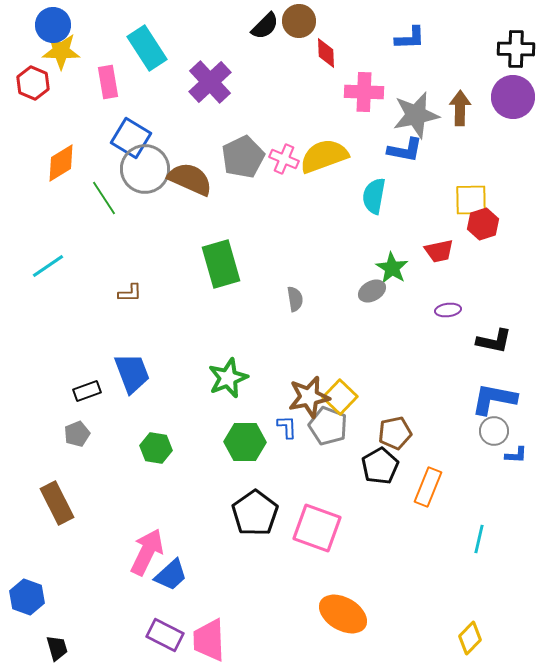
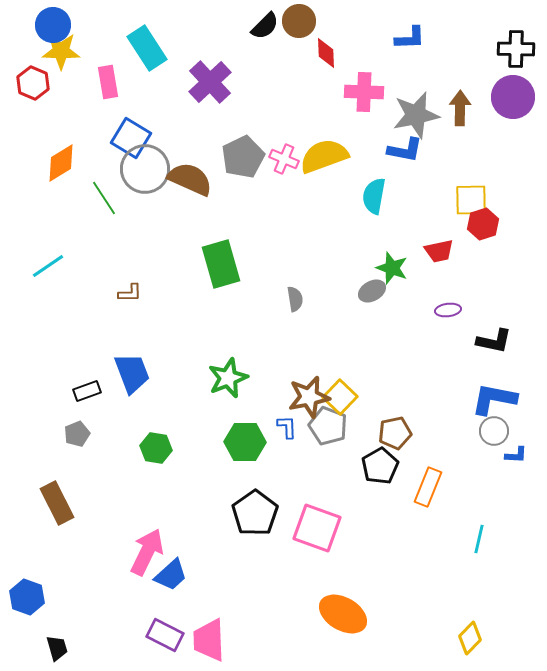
green star at (392, 268): rotated 12 degrees counterclockwise
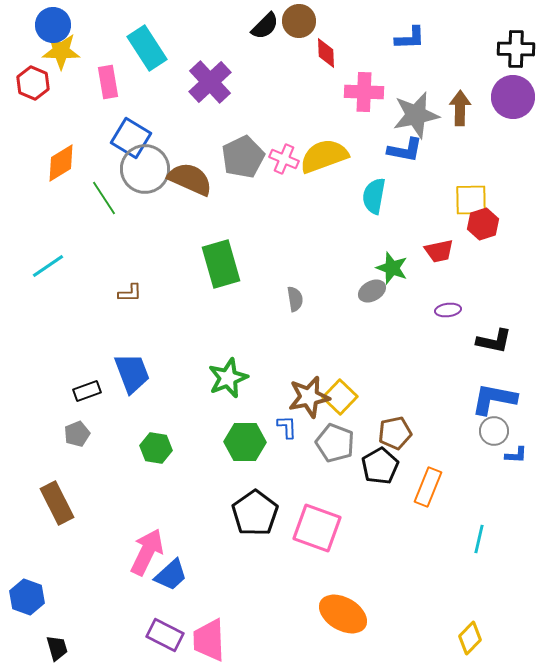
gray pentagon at (328, 426): moved 7 px right, 17 px down
